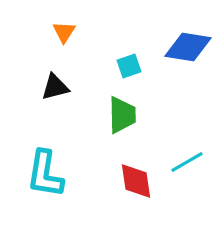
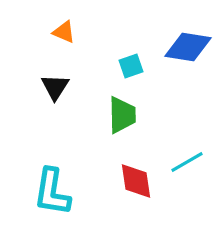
orange triangle: rotated 40 degrees counterclockwise
cyan square: moved 2 px right
black triangle: rotated 44 degrees counterclockwise
cyan L-shape: moved 7 px right, 18 px down
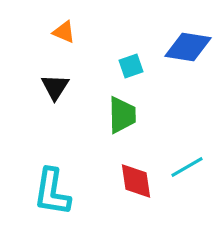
cyan line: moved 5 px down
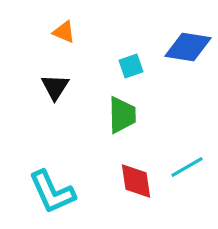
cyan L-shape: rotated 33 degrees counterclockwise
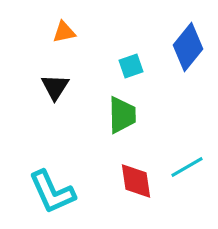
orange triangle: rotated 35 degrees counterclockwise
blue diamond: rotated 60 degrees counterclockwise
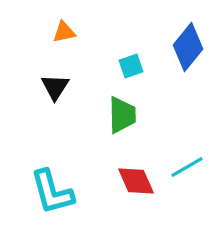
red diamond: rotated 15 degrees counterclockwise
cyan L-shape: rotated 9 degrees clockwise
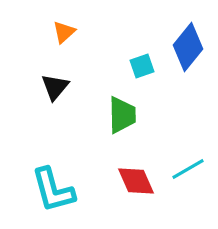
orange triangle: rotated 30 degrees counterclockwise
cyan square: moved 11 px right
black triangle: rotated 8 degrees clockwise
cyan line: moved 1 px right, 2 px down
cyan L-shape: moved 1 px right, 2 px up
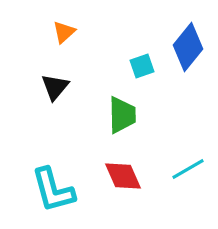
red diamond: moved 13 px left, 5 px up
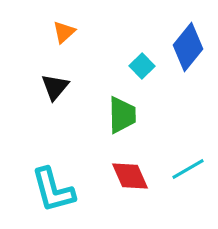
cyan square: rotated 25 degrees counterclockwise
red diamond: moved 7 px right
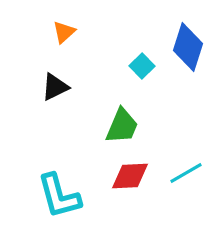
blue diamond: rotated 21 degrees counterclockwise
black triangle: rotated 24 degrees clockwise
green trapezoid: moved 11 px down; rotated 24 degrees clockwise
cyan line: moved 2 px left, 4 px down
red diamond: rotated 69 degrees counterclockwise
cyan L-shape: moved 6 px right, 6 px down
